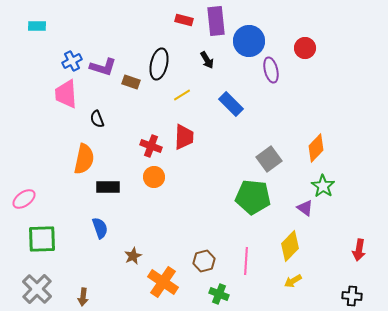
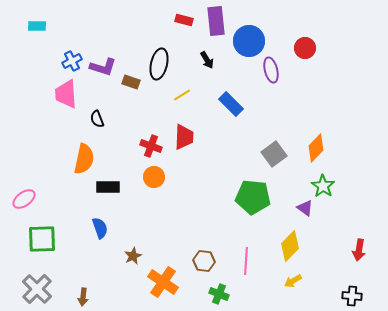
gray square: moved 5 px right, 5 px up
brown hexagon: rotated 20 degrees clockwise
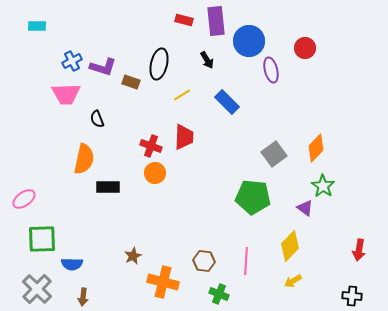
pink trapezoid: rotated 88 degrees counterclockwise
blue rectangle: moved 4 px left, 2 px up
orange circle: moved 1 px right, 4 px up
blue semicircle: moved 28 px left, 36 px down; rotated 110 degrees clockwise
orange cross: rotated 20 degrees counterclockwise
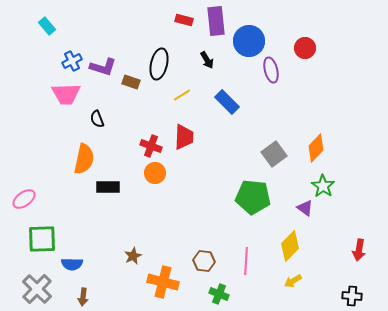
cyan rectangle: moved 10 px right; rotated 48 degrees clockwise
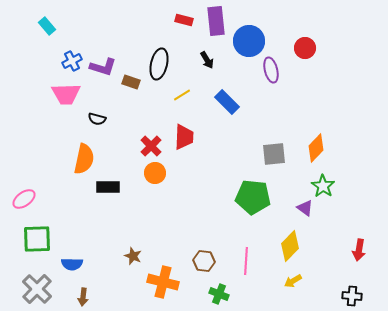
black semicircle: rotated 54 degrees counterclockwise
red cross: rotated 25 degrees clockwise
gray square: rotated 30 degrees clockwise
green square: moved 5 px left
brown star: rotated 24 degrees counterclockwise
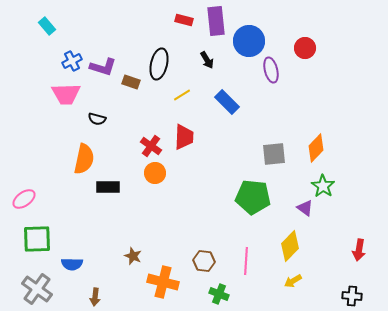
red cross: rotated 10 degrees counterclockwise
gray cross: rotated 8 degrees counterclockwise
brown arrow: moved 12 px right
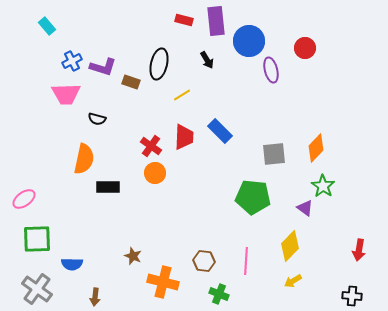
blue rectangle: moved 7 px left, 29 px down
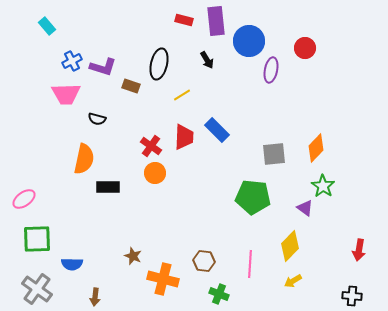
purple ellipse: rotated 25 degrees clockwise
brown rectangle: moved 4 px down
blue rectangle: moved 3 px left, 1 px up
pink line: moved 4 px right, 3 px down
orange cross: moved 3 px up
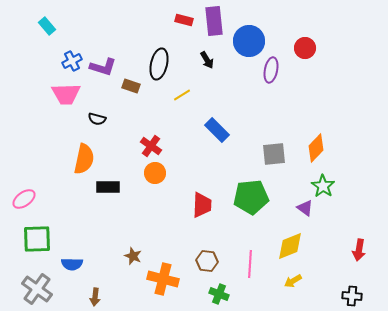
purple rectangle: moved 2 px left
red trapezoid: moved 18 px right, 68 px down
green pentagon: moved 2 px left; rotated 12 degrees counterclockwise
yellow diamond: rotated 24 degrees clockwise
brown hexagon: moved 3 px right
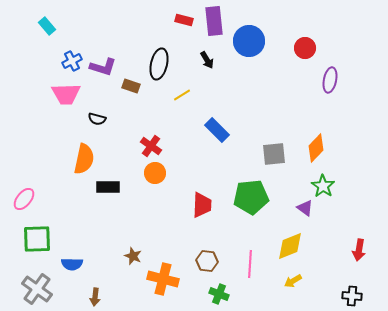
purple ellipse: moved 59 px right, 10 px down
pink ellipse: rotated 15 degrees counterclockwise
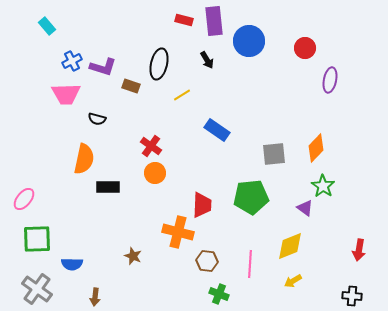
blue rectangle: rotated 10 degrees counterclockwise
orange cross: moved 15 px right, 47 px up
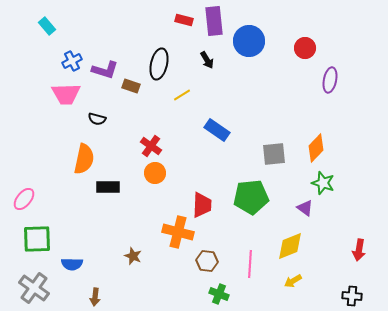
purple L-shape: moved 2 px right, 3 px down
green star: moved 3 px up; rotated 15 degrees counterclockwise
gray cross: moved 3 px left, 1 px up
